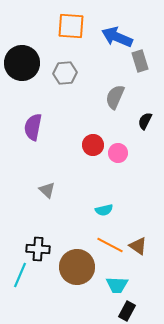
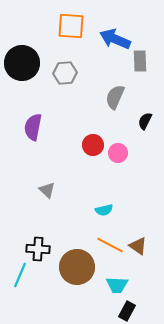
blue arrow: moved 2 px left, 2 px down
gray rectangle: rotated 15 degrees clockwise
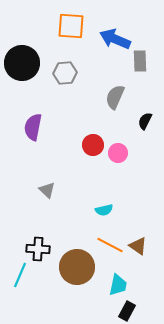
cyan trapezoid: moved 1 px right; rotated 80 degrees counterclockwise
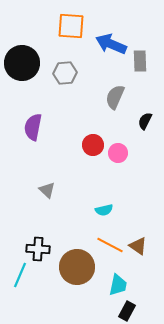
blue arrow: moved 4 px left, 5 px down
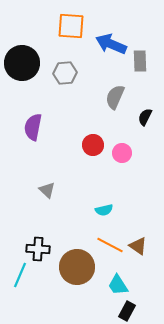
black semicircle: moved 4 px up
pink circle: moved 4 px right
cyan trapezoid: rotated 135 degrees clockwise
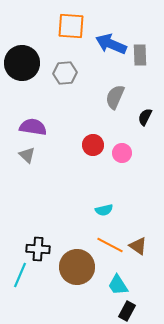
gray rectangle: moved 6 px up
purple semicircle: rotated 88 degrees clockwise
gray triangle: moved 20 px left, 35 px up
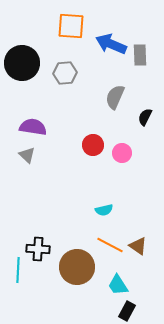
cyan line: moved 2 px left, 5 px up; rotated 20 degrees counterclockwise
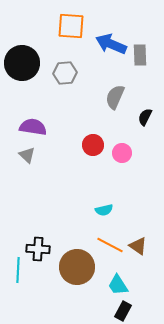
black rectangle: moved 4 px left
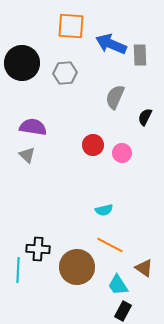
brown triangle: moved 6 px right, 22 px down
